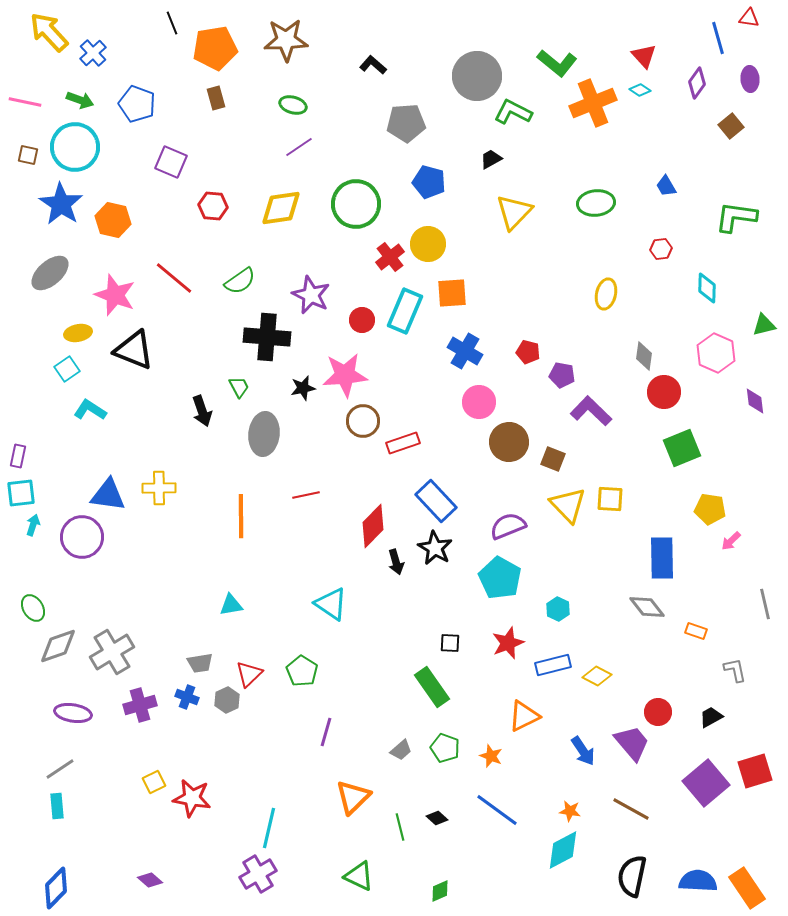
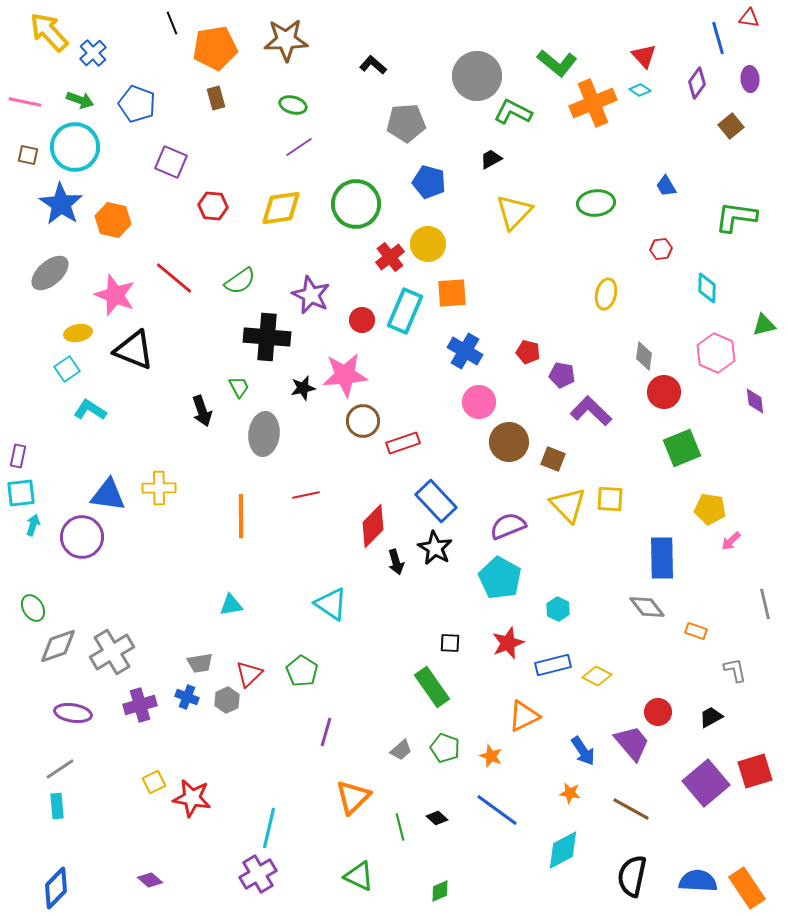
orange star at (570, 811): moved 18 px up
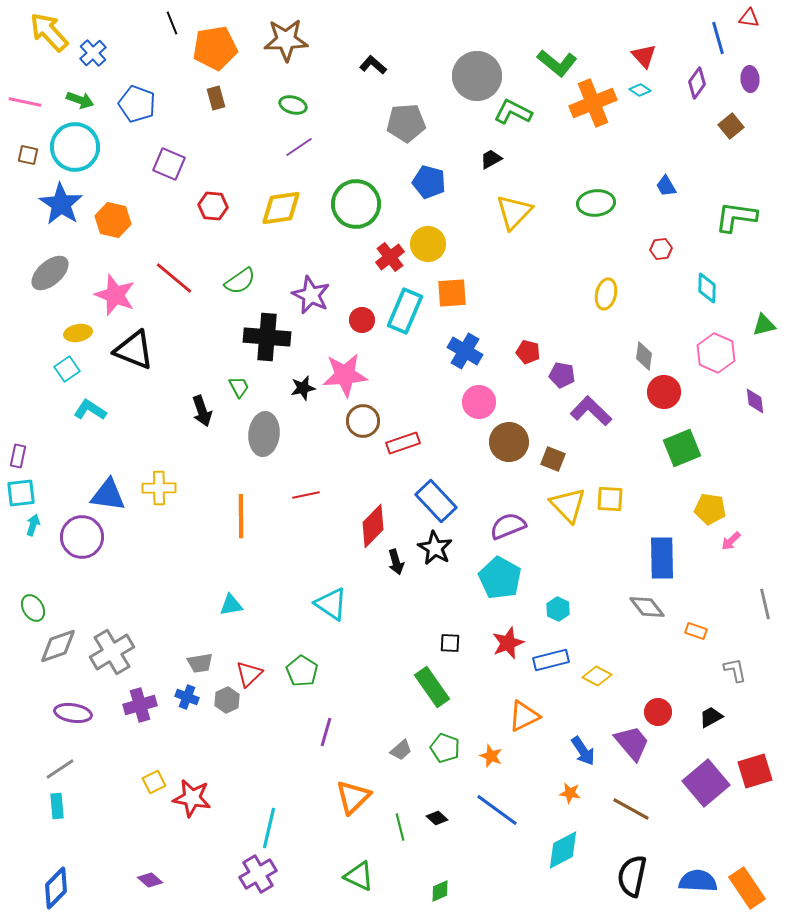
purple square at (171, 162): moved 2 px left, 2 px down
blue rectangle at (553, 665): moved 2 px left, 5 px up
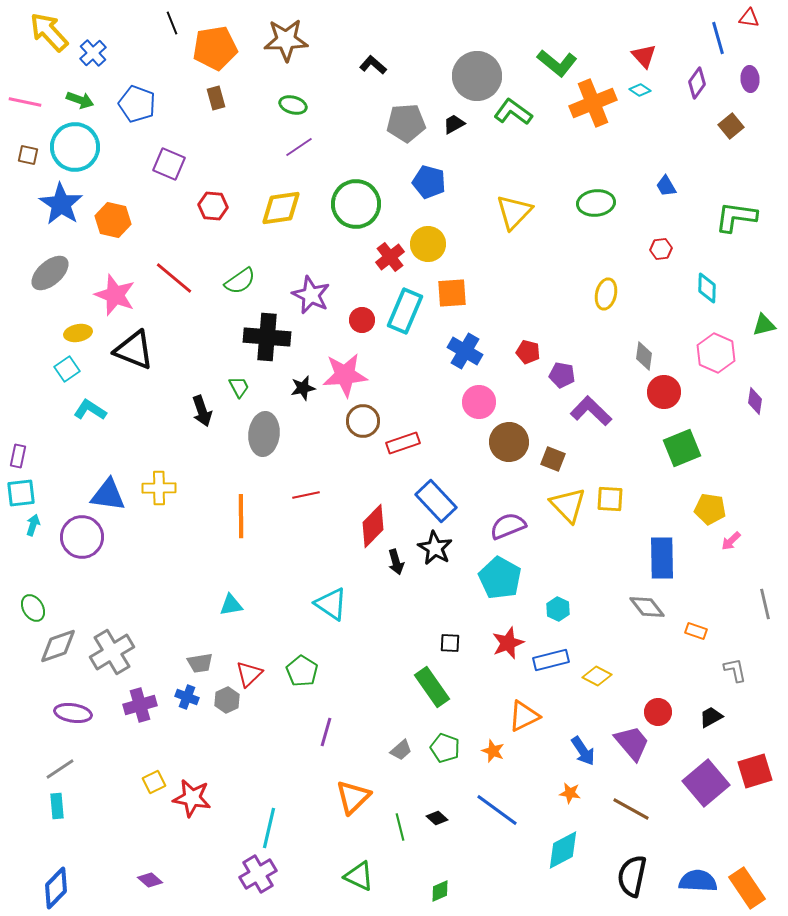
green L-shape at (513, 112): rotated 9 degrees clockwise
black trapezoid at (491, 159): moved 37 px left, 35 px up
purple diamond at (755, 401): rotated 16 degrees clockwise
orange star at (491, 756): moved 2 px right, 5 px up
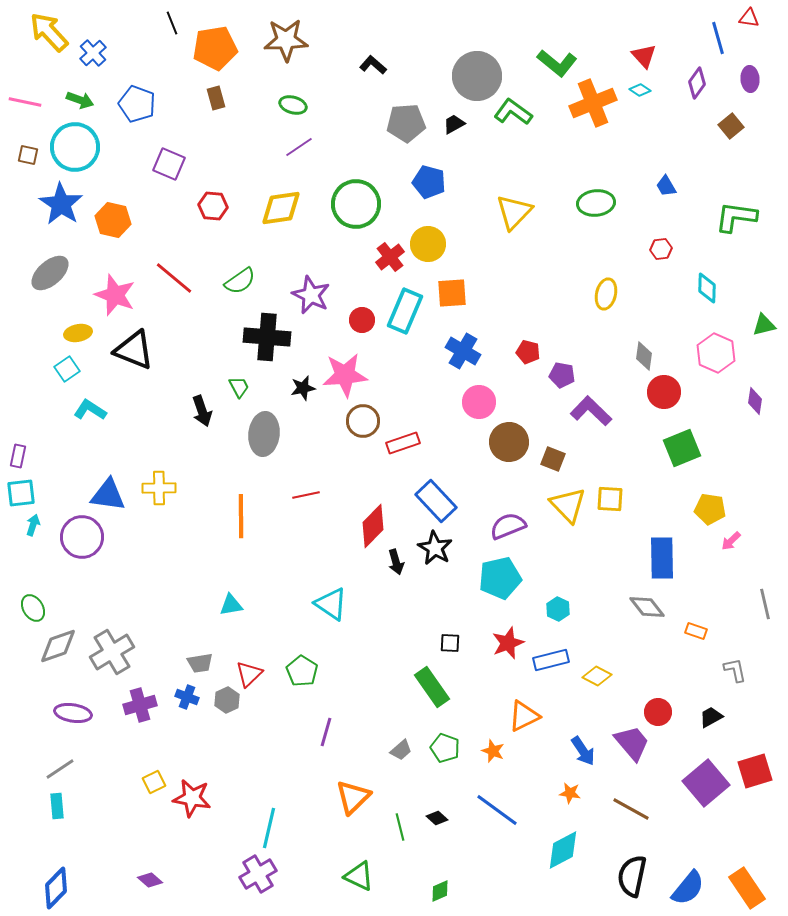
blue cross at (465, 351): moved 2 px left
cyan pentagon at (500, 578): rotated 30 degrees clockwise
blue semicircle at (698, 881): moved 10 px left, 7 px down; rotated 126 degrees clockwise
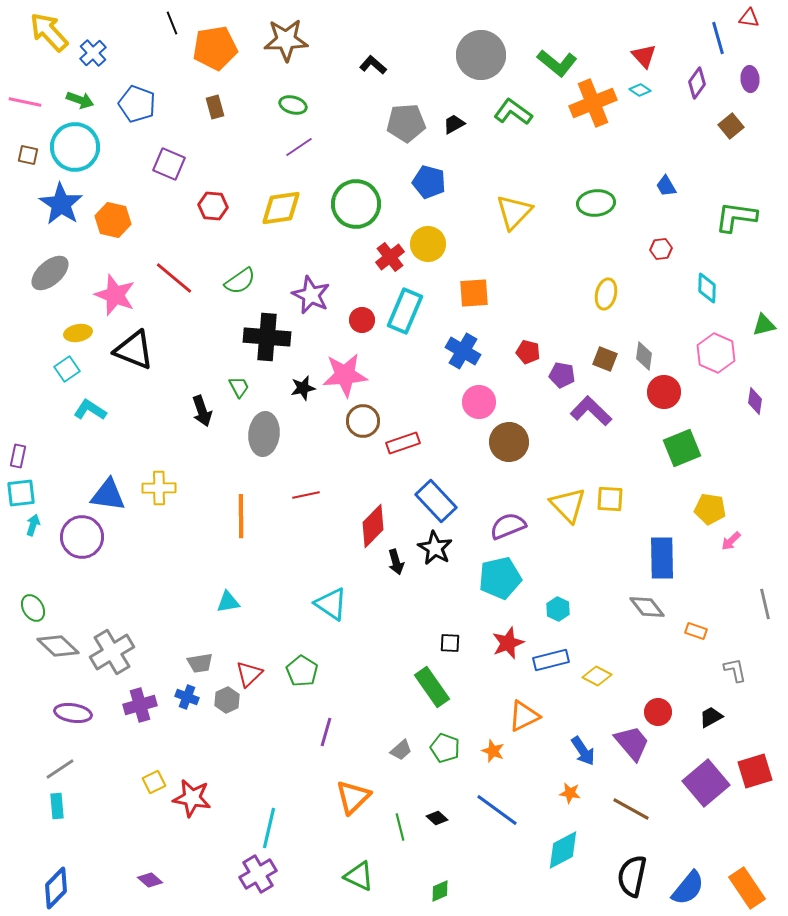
gray circle at (477, 76): moved 4 px right, 21 px up
brown rectangle at (216, 98): moved 1 px left, 9 px down
orange square at (452, 293): moved 22 px right
brown square at (553, 459): moved 52 px right, 100 px up
cyan triangle at (231, 605): moved 3 px left, 3 px up
gray diamond at (58, 646): rotated 63 degrees clockwise
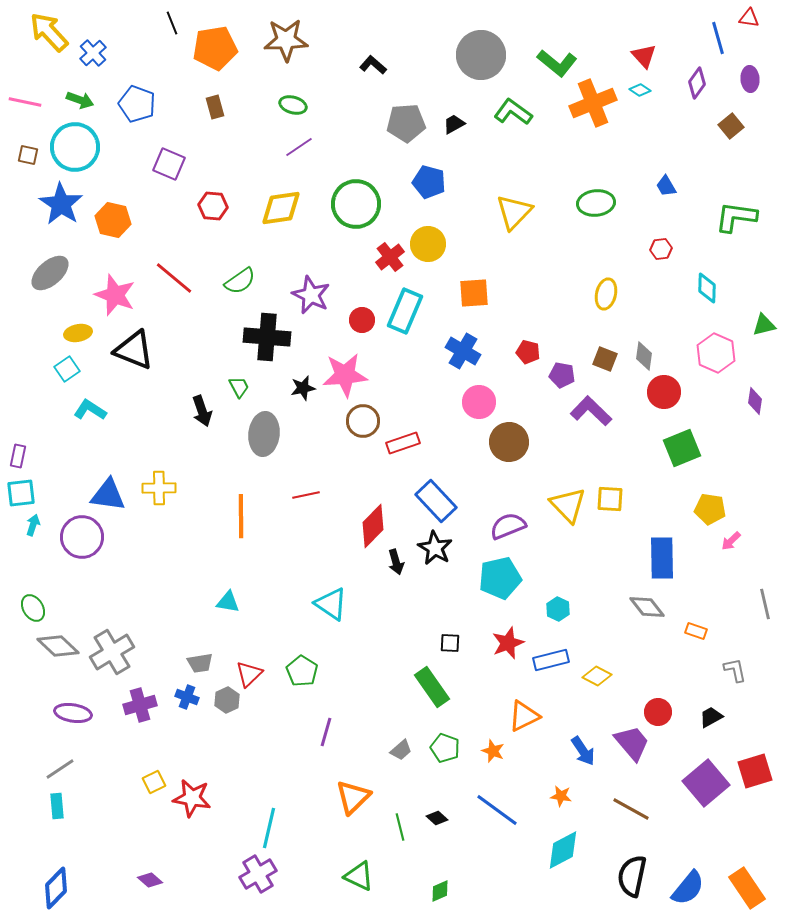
cyan triangle at (228, 602): rotated 20 degrees clockwise
orange star at (570, 793): moved 9 px left, 3 px down
